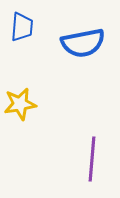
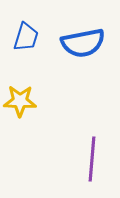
blue trapezoid: moved 4 px right, 10 px down; rotated 12 degrees clockwise
yellow star: moved 3 px up; rotated 12 degrees clockwise
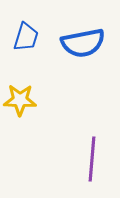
yellow star: moved 1 px up
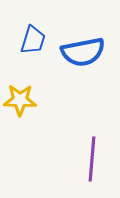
blue trapezoid: moved 7 px right, 3 px down
blue semicircle: moved 9 px down
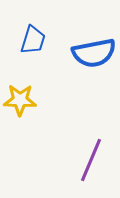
blue semicircle: moved 11 px right, 1 px down
purple line: moved 1 px left, 1 px down; rotated 18 degrees clockwise
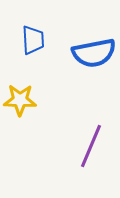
blue trapezoid: rotated 20 degrees counterclockwise
purple line: moved 14 px up
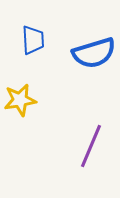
blue semicircle: rotated 6 degrees counterclockwise
yellow star: rotated 12 degrees counterclockwise
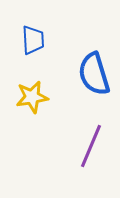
blue semicircle: moved 21 px down; rotated 90 degrees clockwise
yellow star: moved 12 px right, 3 px up
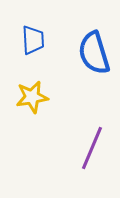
blue semicircle: moved 21 px up
purple line: moved 1 px right, 2 px down
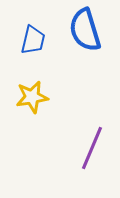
blue trapezoid: rotated 16 degrees clockwise
blue semicircle: moved 9 px left, 23 px up
